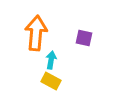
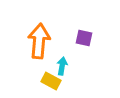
orange arrow: moved 3 px right, 8 px down
cyan arrow: moved 11 px right, 6 px down
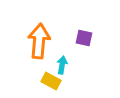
cyan arrow: moved 1 px up
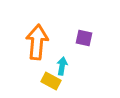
orange arrow: moved 2 px left, 1 px down
cyan arrow: moved 1 px down
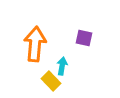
orange arrow: moved 2 px left, 2 px down
yellow rectangle: rotated 18 degrees clockwise
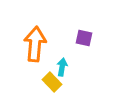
cyan arrow: moved 1 px down
yellow rectangle: moved 1 px right, 1 px down
